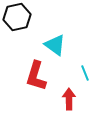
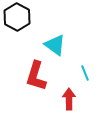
black hexagon: rotated 20 degrees counterclockwise
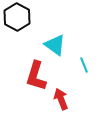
cyan line: moved 1 px left, 8 px up
red arrow: moved 8 px left; rotated 20 degrees counterclockwise
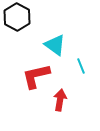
cyan line: moved 3 px left, 1 px down
red L-shape: rotated 60 degrees clockwise
red arrow: moved 1 px left, 1 px down; rotated 30 degrees clockwise
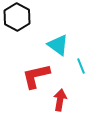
cyan triangle: moved 3 px right
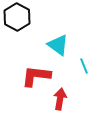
cyan line: moved 3 px right
red L-shape: rotated 20 degrees clockwise
red arrow: moved 1 px up
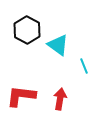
black hexagon: moved 10 px right, 13 px down
red L-shape: moved 15 px left, 20 px down
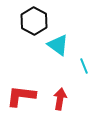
black hexagon: moved 7 px right, 9 px up
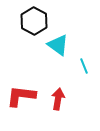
red arrow: moved 2 px left
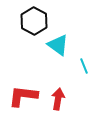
red L-shape: moved 2 px right
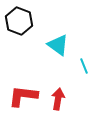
black hexagon: moved 15 px left; rotated 8 degrees counterclockwise
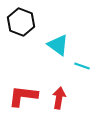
black hexagon: moved 2 px right, 1 px down
cyan line: moved 2 px left; rotated 49 degrees counterclockwise
red arrow: moved 1 px right, 1 px up
